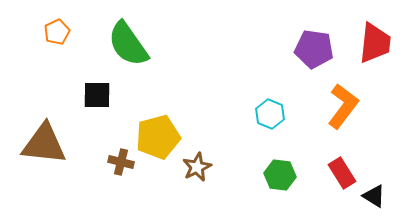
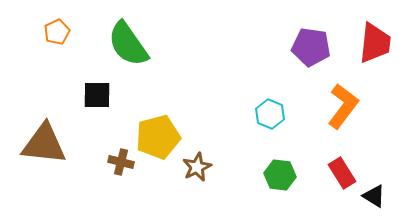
purple pentagon: moved 3 px left, 2 px up
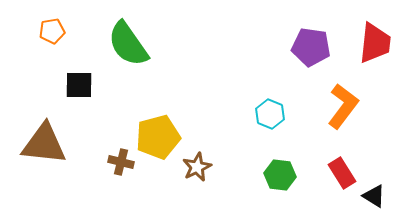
orange pentagon: moved 5 px left, 1 px up; rotated 15 degrees clockwise
black square: moved 18 px left, 10 px up
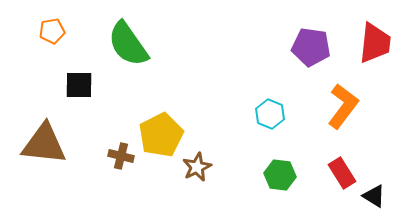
yellow pentagon: moved 3 px right, 2 px up; rotated 12 degrees counterclockwise
brown cross: moved 6 px up
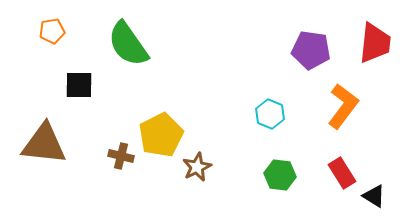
purple pentagon: moved 3 px down
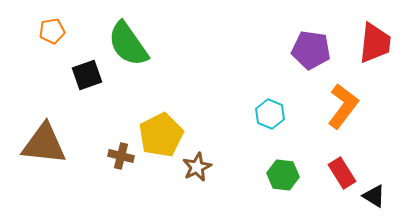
black square: moved 8 px right, 10 px up; rotated 20 degrees counterclockwise
green hexagon: moved 3 px right
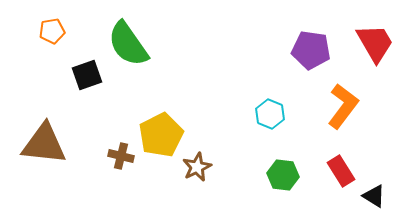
red trapezoid: rotated 36 degrees counterclockwise
red rectangle: moved 1 px left, 2 px up
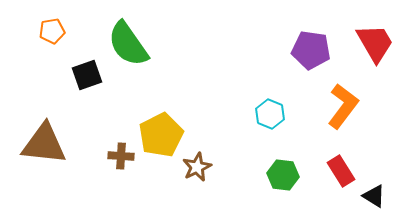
brown cross: rotated 10 degrees counterclockwise
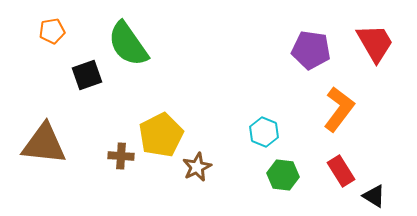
orange L-shape: moved 4 px left, 3 px down
cyan hexagon: moved 6 px left, 18 px down
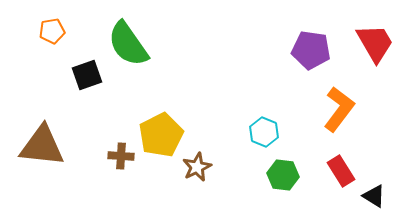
brown triangle: moved 2 px left, 2 px down
